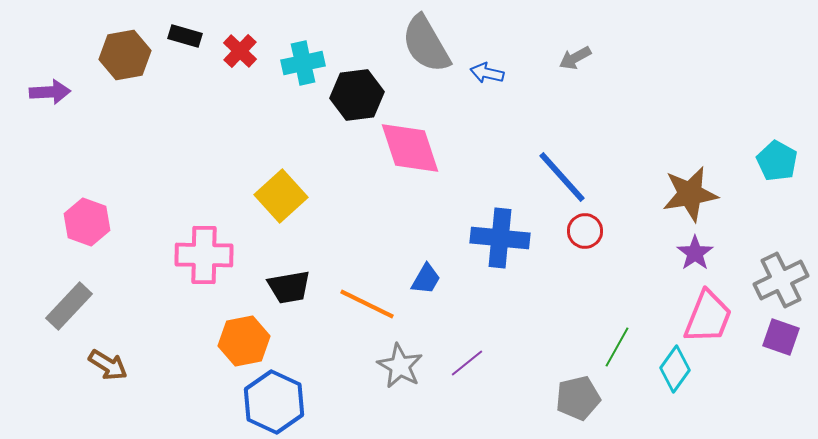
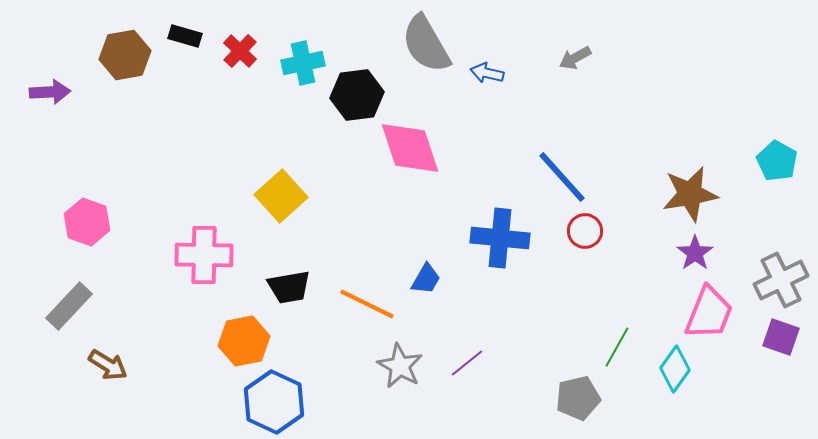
pink trapezoid: moved 1 px right, 4 px up
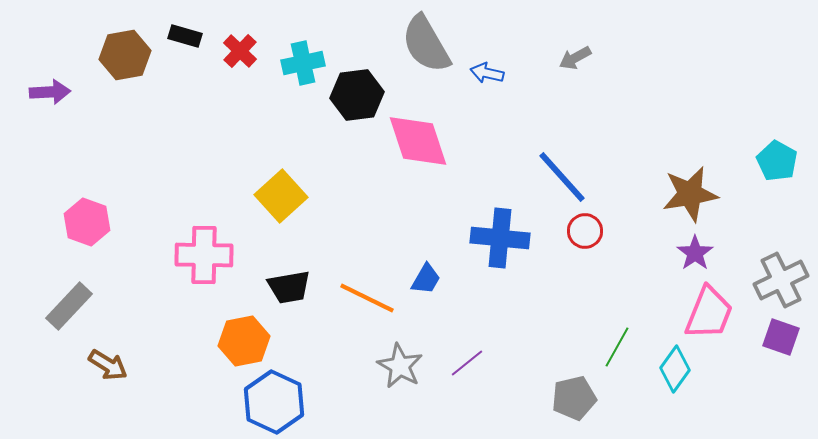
pink diamond: moved 8 px right, 7 px up
orange line: moved 6 px up
gray pentagon: moved 4 px left
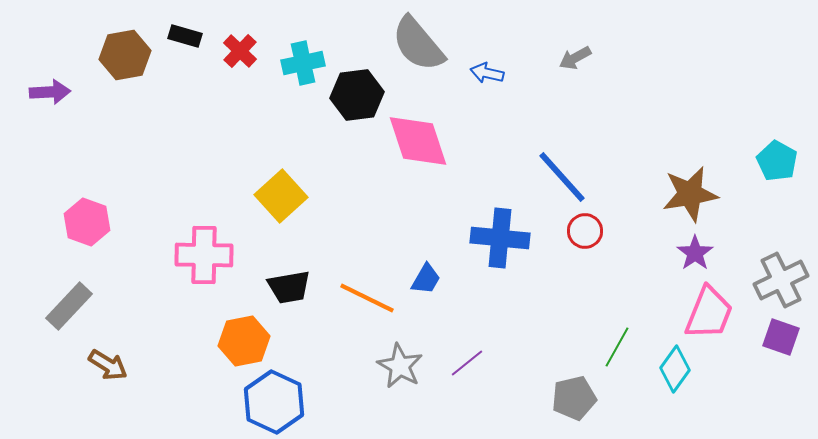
gray semicircle: moved 8 px left; rotated 10 degrees counterclockwise
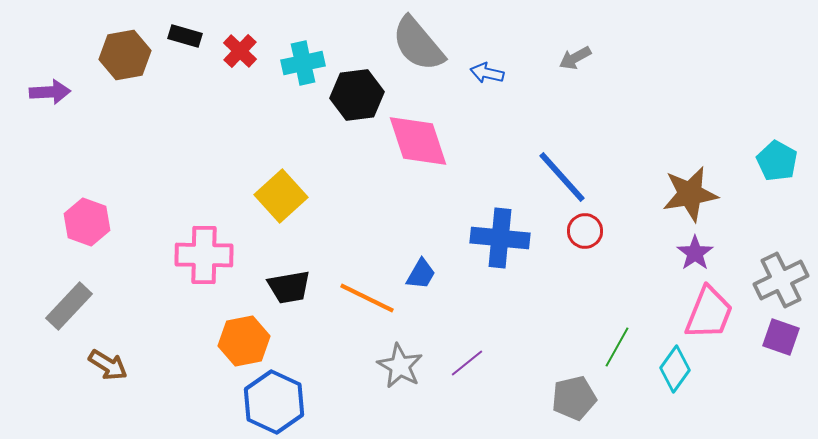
blue trapezoid: moved 5 px left, 5 px up
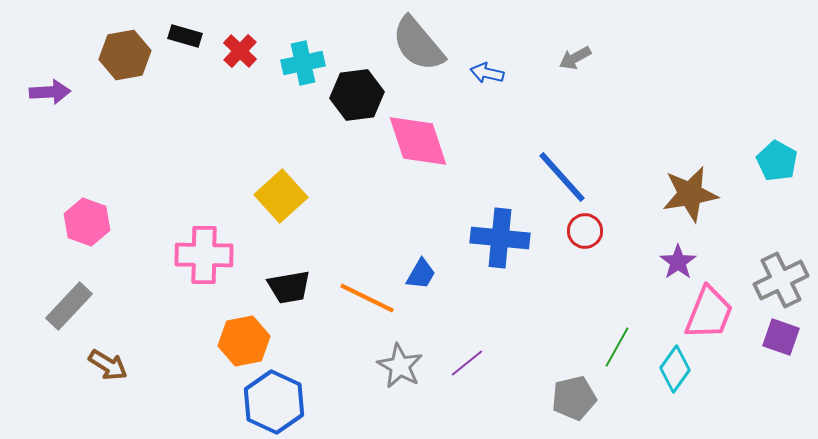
purple star: moved 17 px left, 9 px down
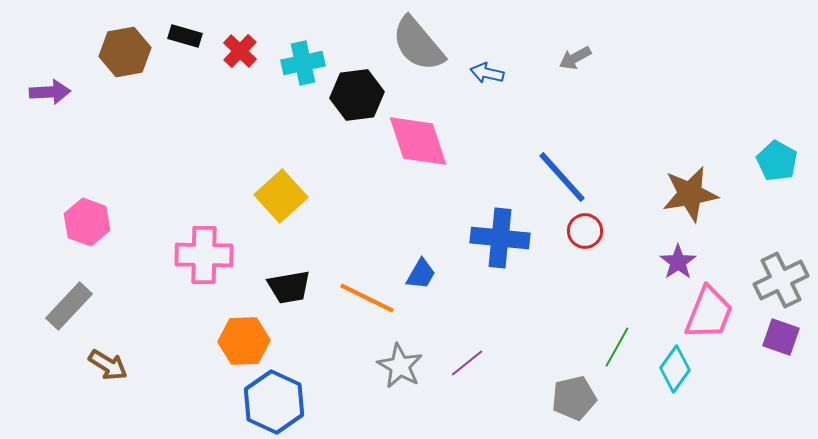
brown hexagon: moved 3 px up
orange hexagon: rotated 9 degrees clockwise
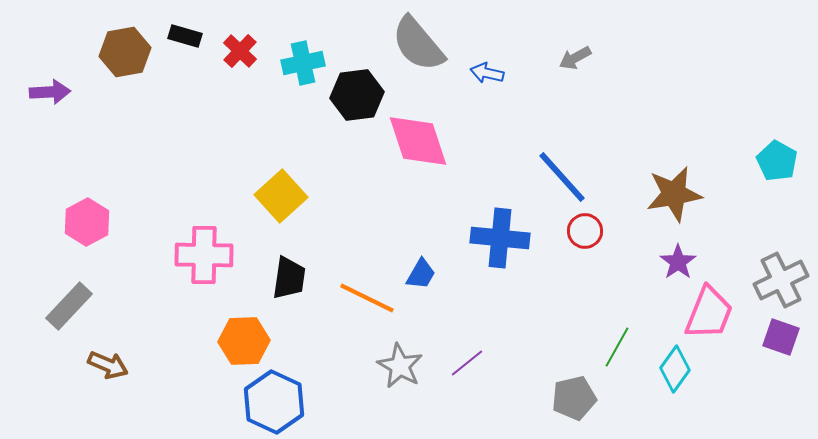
brown star: moved 16 px left
pink hexagon: rotated 12 degrees clockwise
black trapezoid: moved 9 px up; rotated 72 degrees counterclockwise
brown arrow: rotated 9 degrees counterclockwise
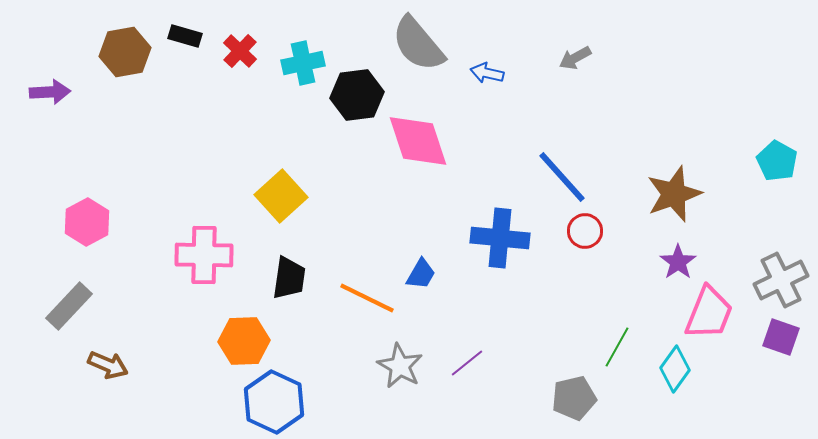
brown star: rotated 10 degrees counterclockwise
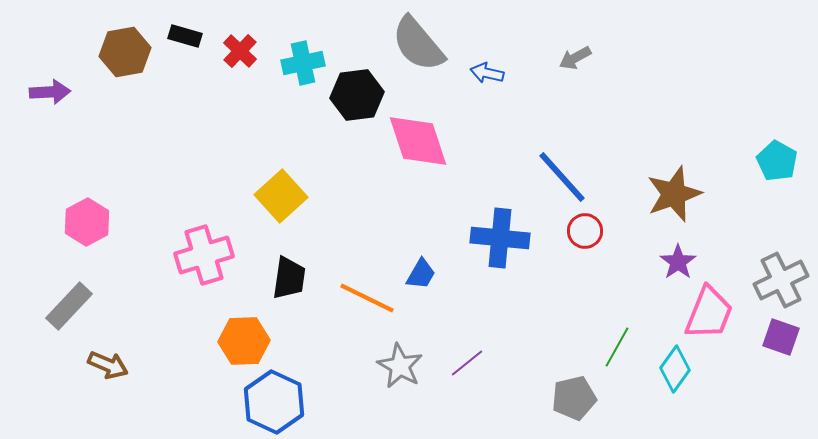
pink cross: rotated 18 degrees counterclockwise
